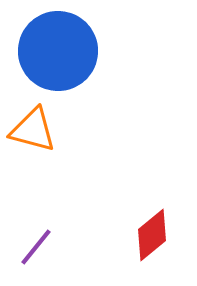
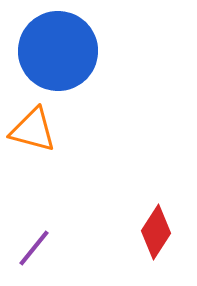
red diamond: moved 4 px right, 3 px up; rotated 18 degrees counterclockwise
purple line: moved 2 px left, 1 px down
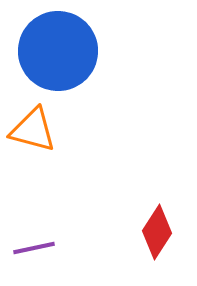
red diamond: moved 1 px right
purple line: rotated 39 degrees clockwise
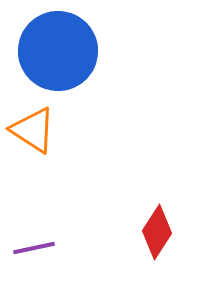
orange triangle: rotated 18 degrees clockwise
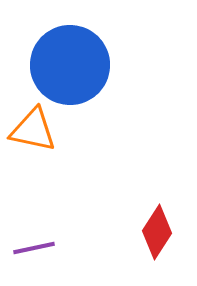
blue circle: moved 12 px right, 14 px down
orange triangle: rotated 21 degrees counterclockwise
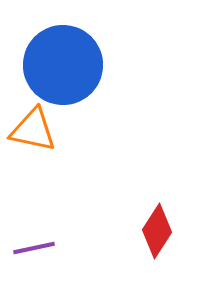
blue circle: moved 7 px left
red diamond: moved 1 px up
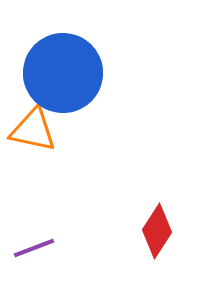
blue circle: moved 8 px down
purple line: rotated 9 degrees counterclockwise
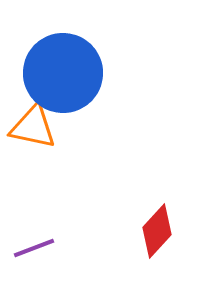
orange triangle: moved 3 px up
red diamond: rotated 10 degrees clockwise
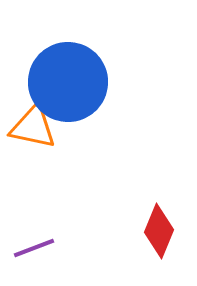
blue circle: moved 5 px right, 9 px down
red diamond: moved 2 px right; rotated 20 degrees counterclockwise
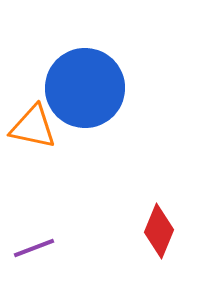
blue circle: moved 17 px right, 6 px down
